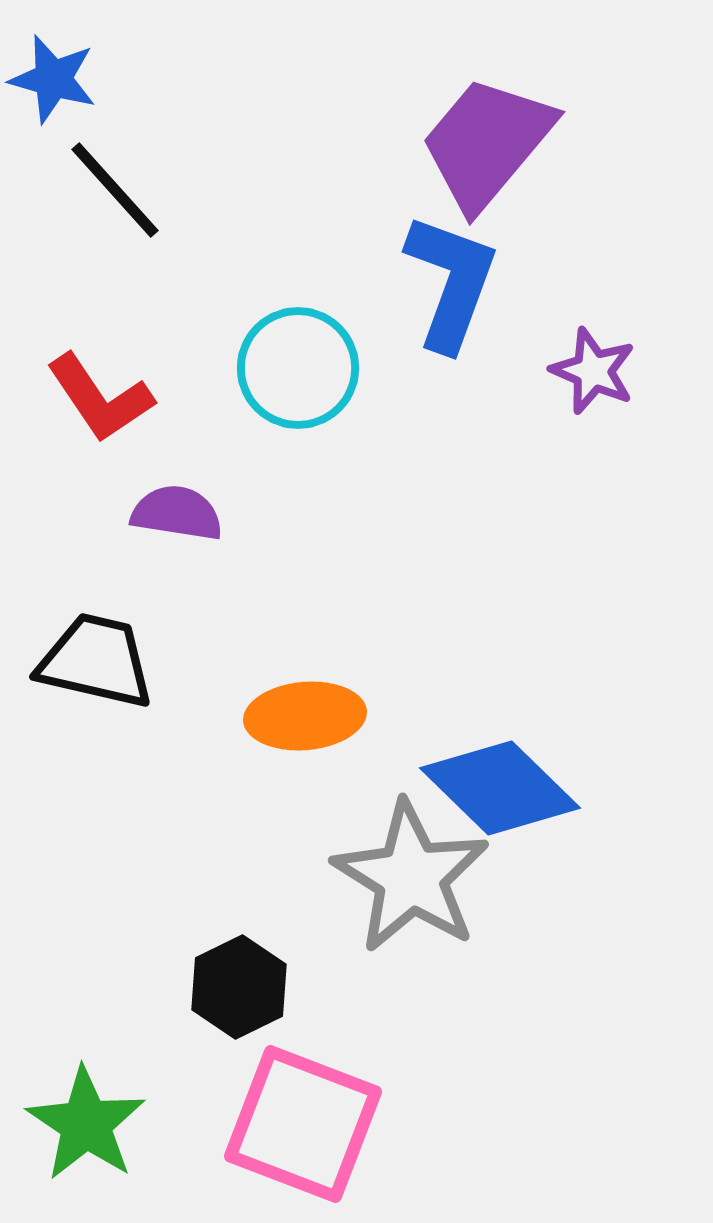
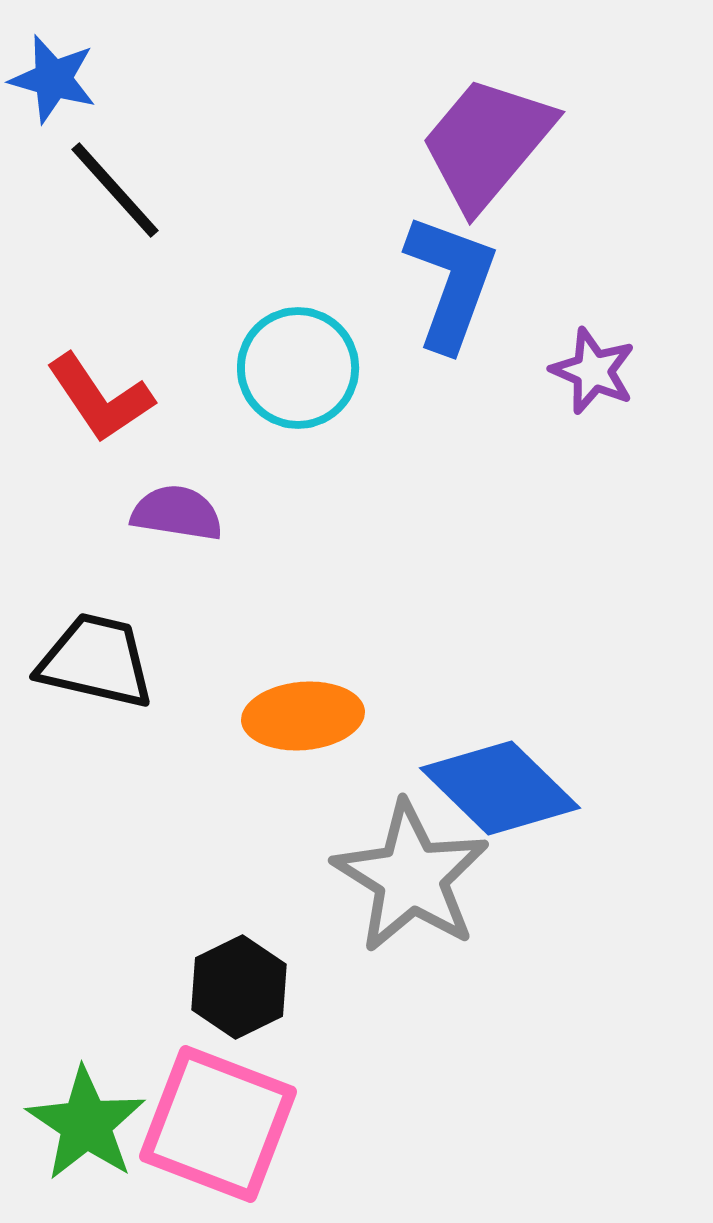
orange ellipse: moved 2 px left
pink square: moved 85 px left
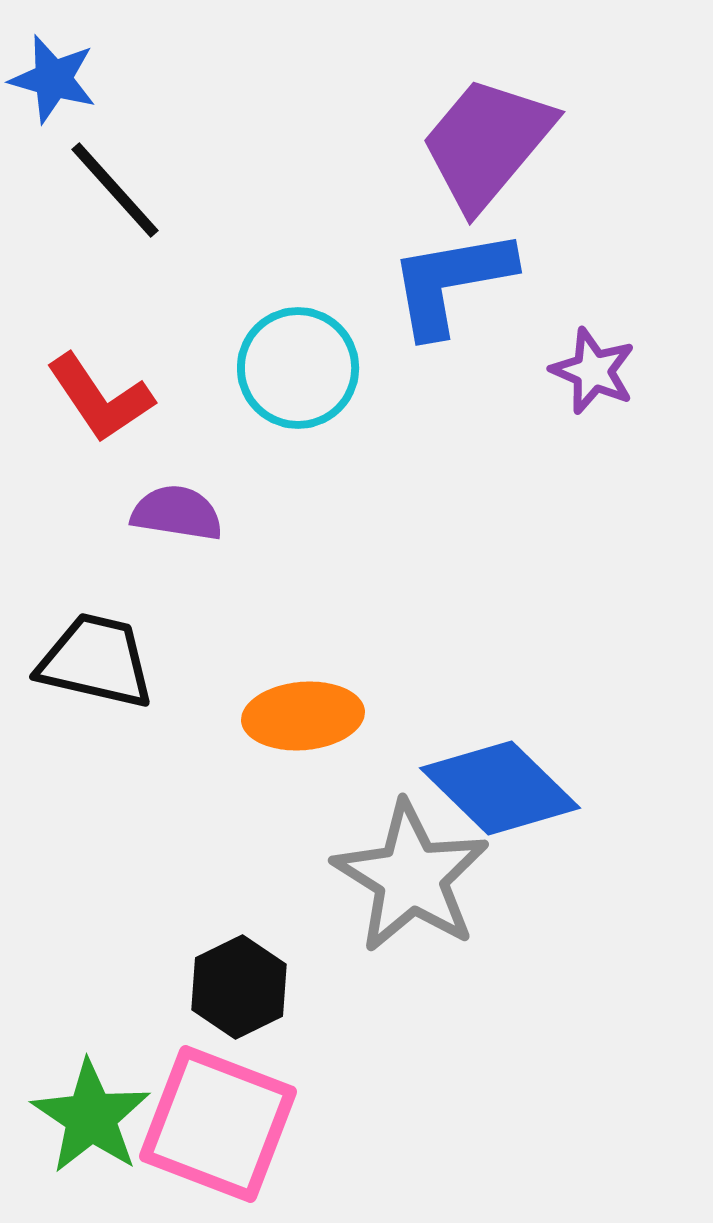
blue L-shape: rotated 120 degrees counterclockwise
green star: moved 5 px right, 7 px up
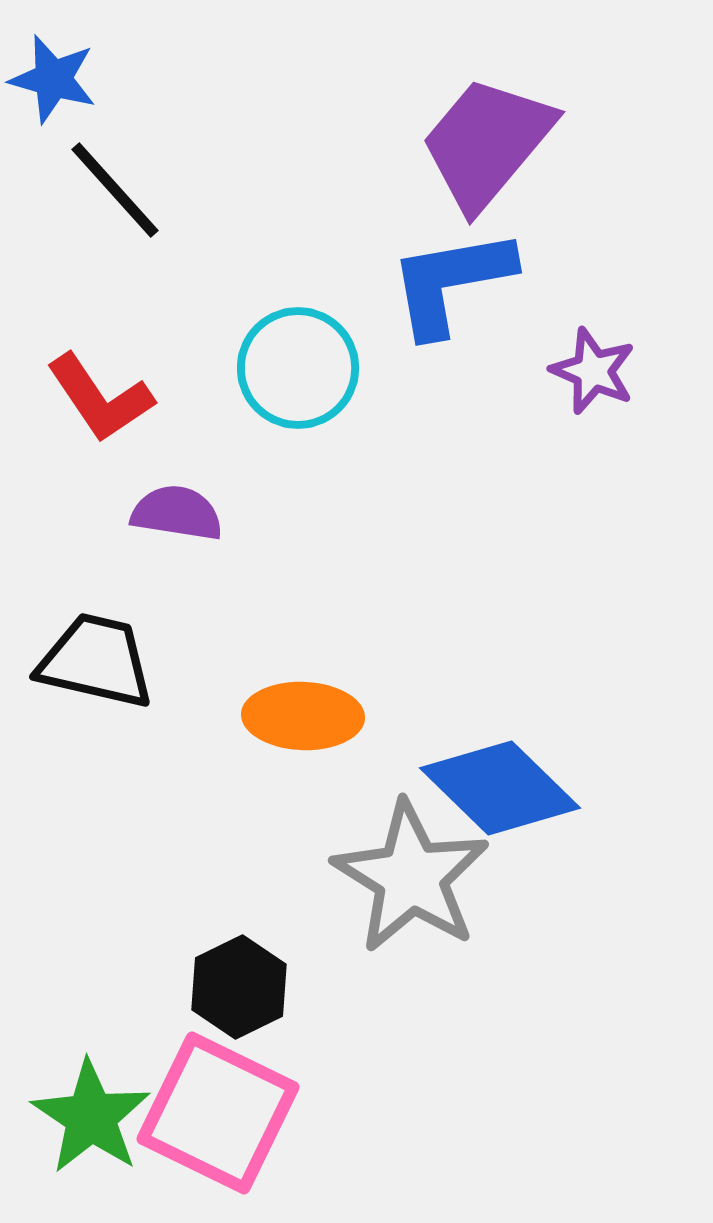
orange ellipse: rotated 7 degrees clockwise
pink square: moved 11 px up; rotated 5 degrees clockwise
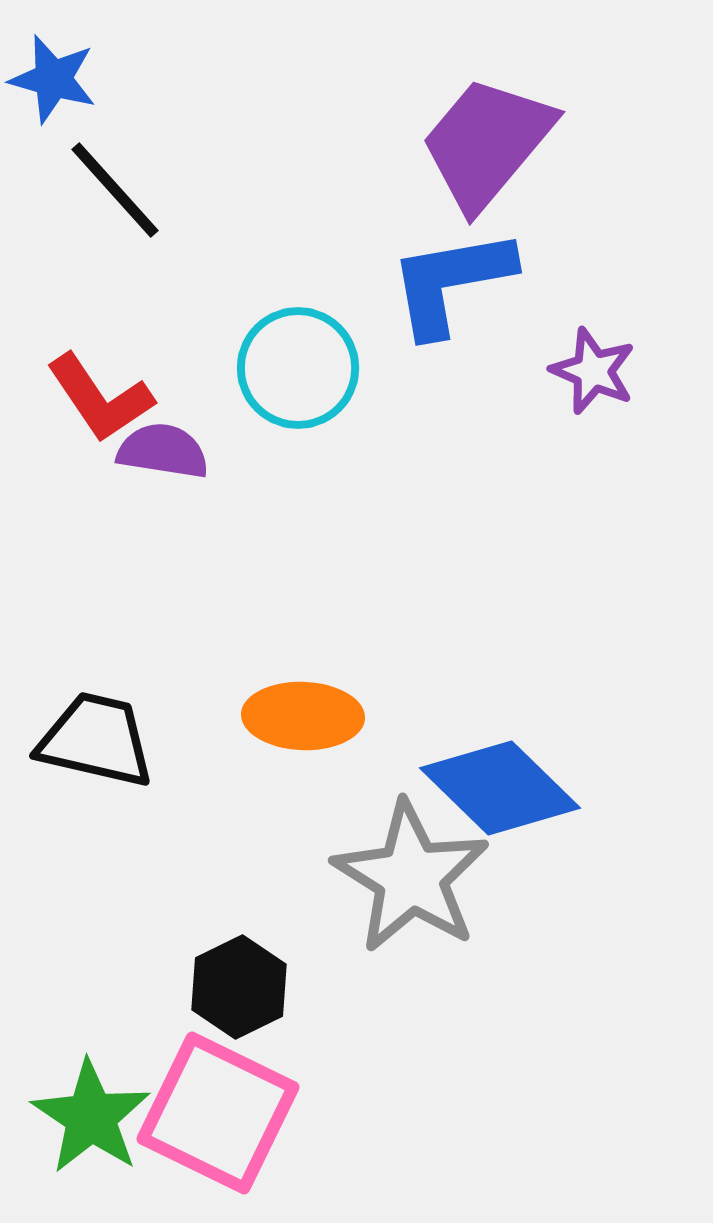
purple semicircle: moved 14 px left, 62 px up
black trapezoid: moved 79 px down
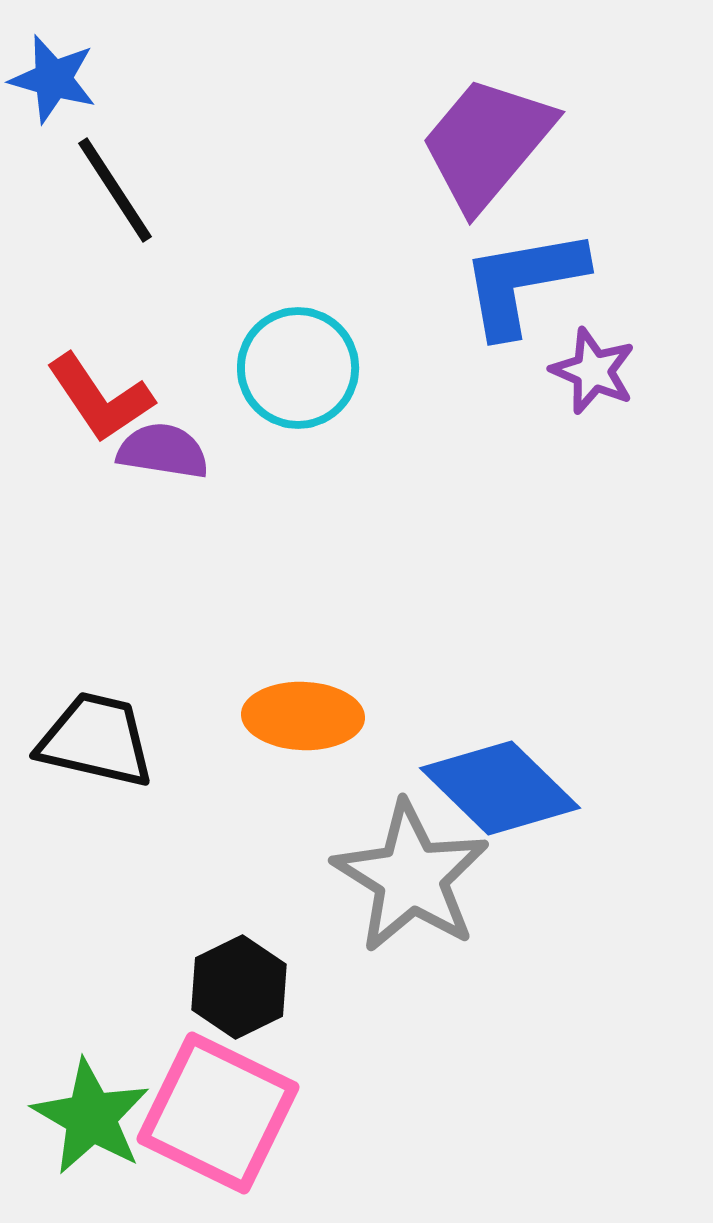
black line: rotated 9 degrees clockwise
blue L-shape: moved 72 px right
green star: rotated 4 degrees counterclockwise
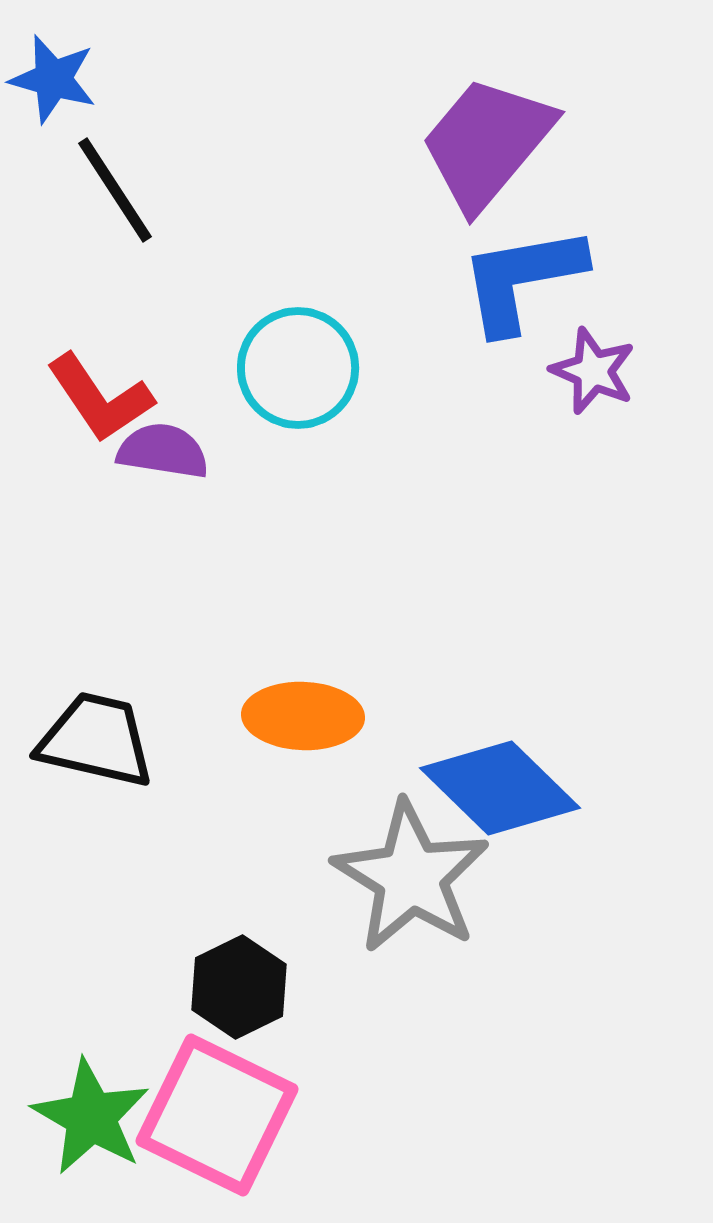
blue L-shape: moved 1 px left, 3 px up
pink square: moved 1 px left, 2 px down
